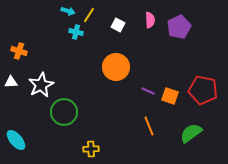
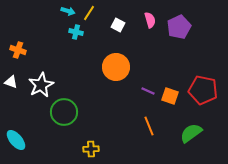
yellow line: moved 2 px up
pink semicircle: rotated 14 degrees counterclockwise
orange cross: moved 1 px left, 1 px up
white triangle: rotated 24 degrees clockwise
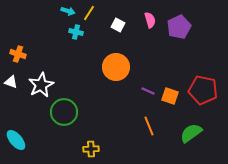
orange cross: moved 4 px down
